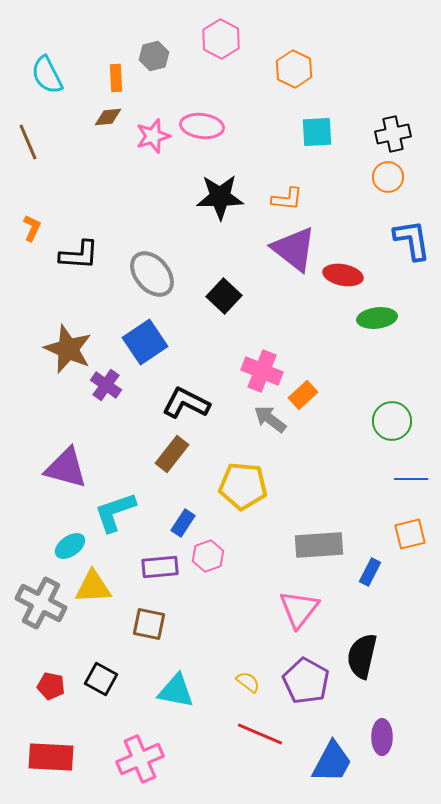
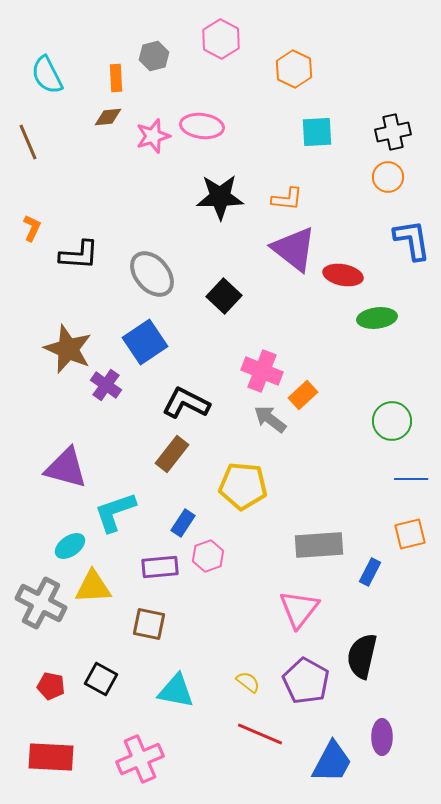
black cross at (393, 134): moved 2 px up
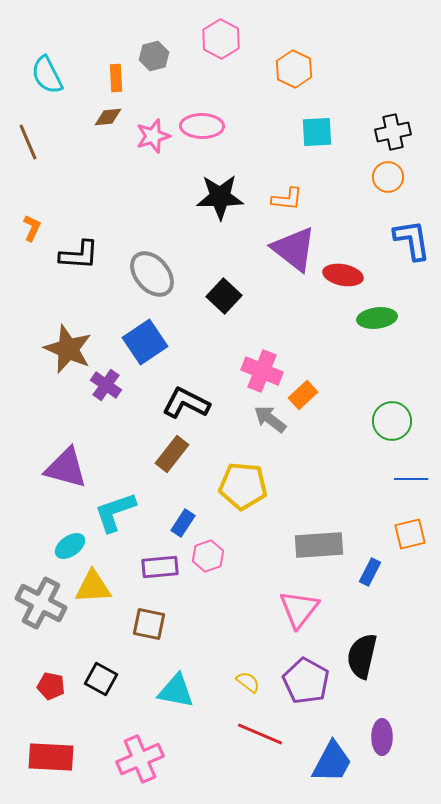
pink ellipse at (202, 126): rotated 6 degrees counterclockwise
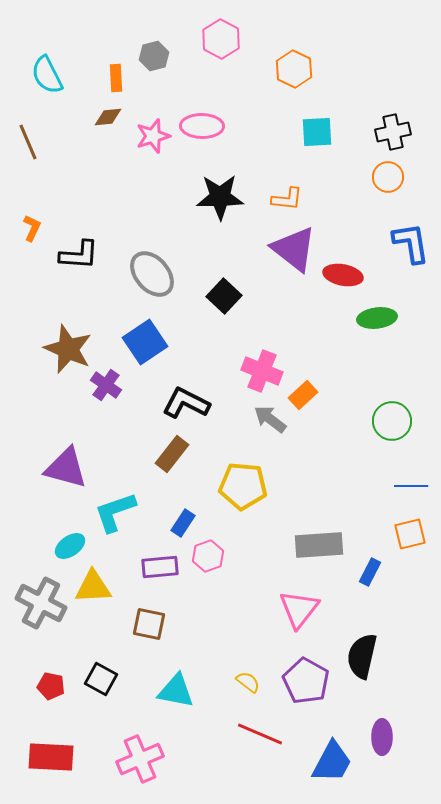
blue L-shape at (412, 240): moved 1 px left, 3 px down
blue line at (411, 479): moved 7 px down
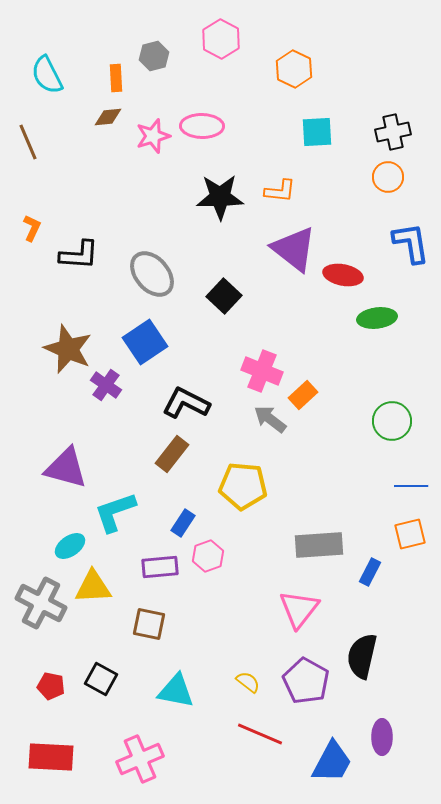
orange L-shape at (287, 199): moved 7 px left, 8 px up
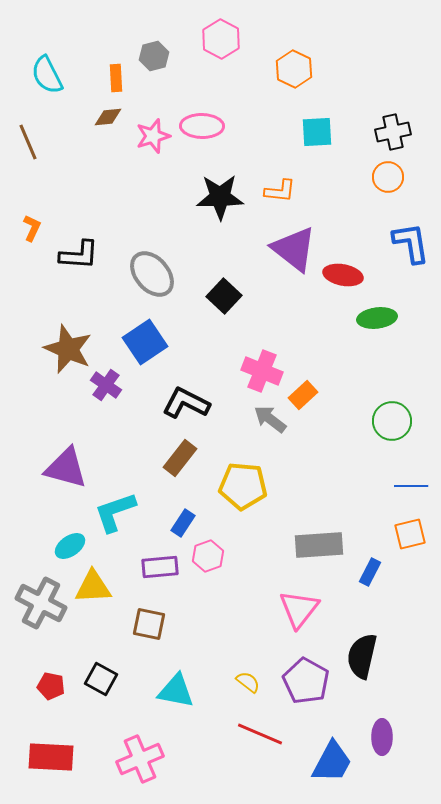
brown rectangle at (172, 454): moved 8 px right, 4 px down
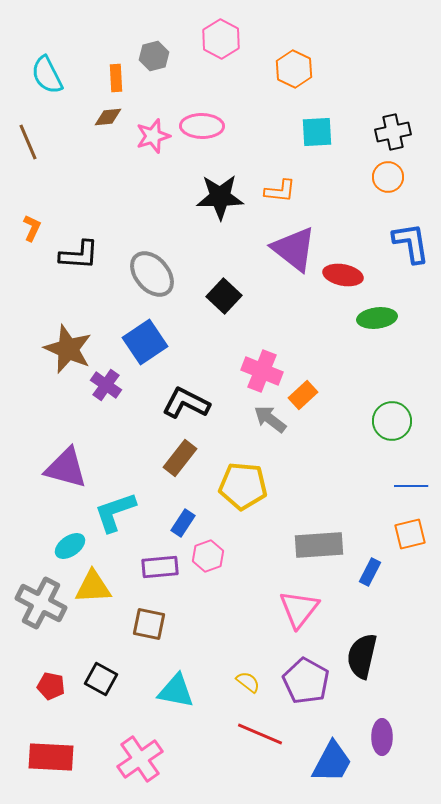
pink cross at (140, 759): rotated 12 degrees counterclockwise
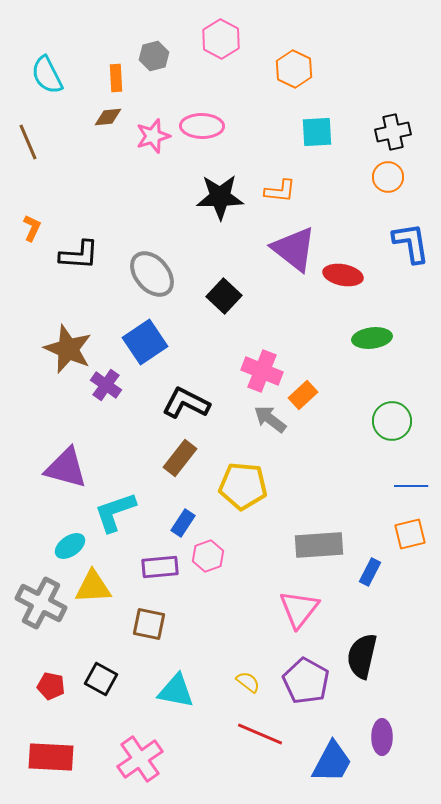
green ellipse at (377, 318): moved 5 px left, 20 px down
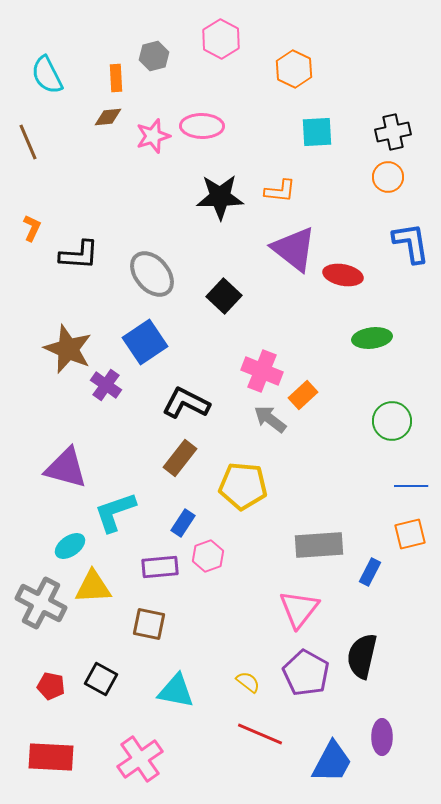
purple pentagon at (306, 681): moved 8 px up
